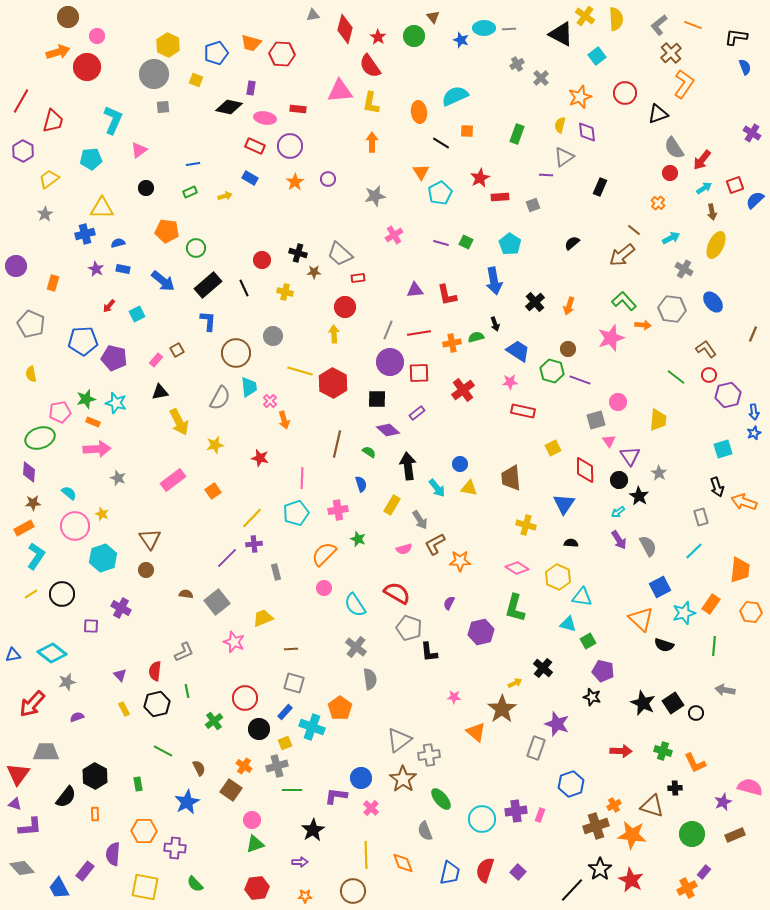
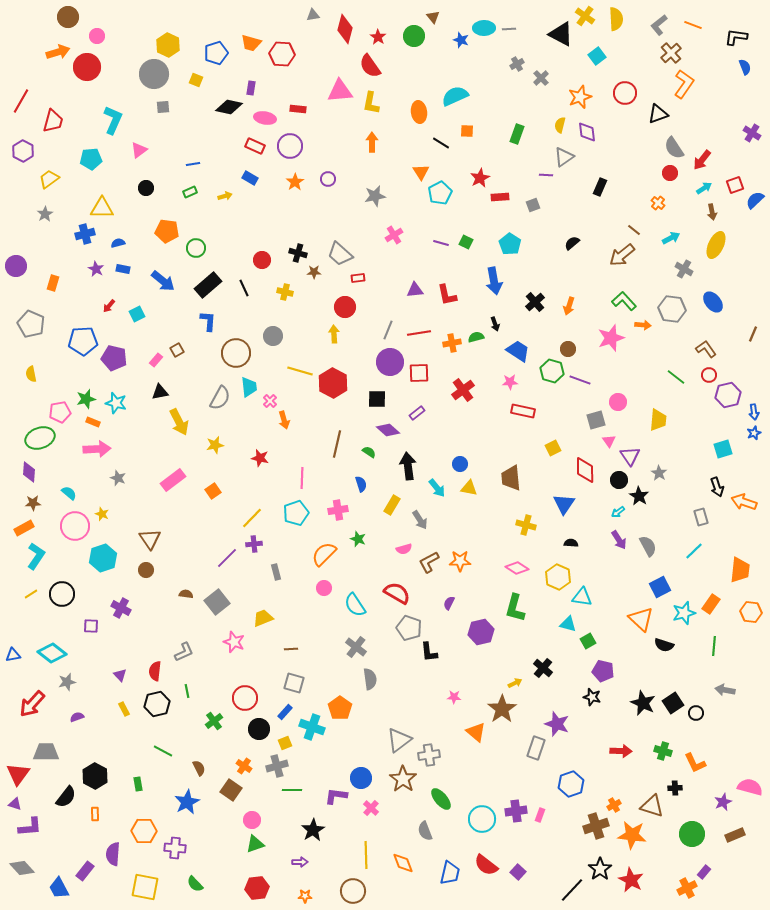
brown L-shape at (435, 544): moved 6 px left, 18 px down
red semicircle at (485, 870): moved 1 px right, 5 px up; rotated 70 degrees counterclockwise
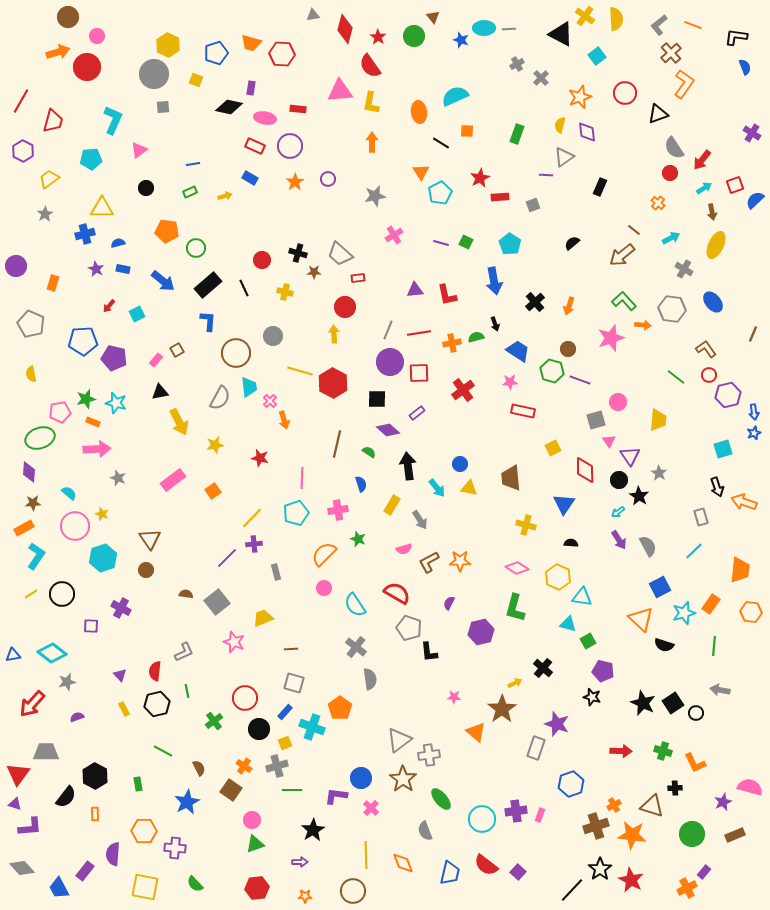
gray arrow at (725, 690): moved 5 px left
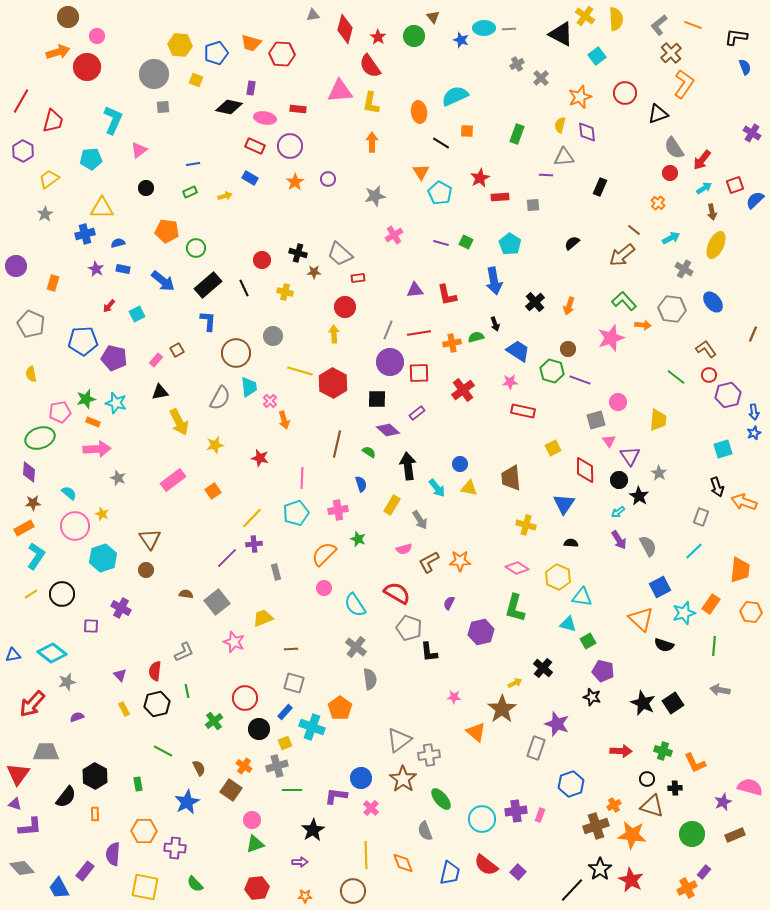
yellow hexagon at (168, 45): moved 12 px right; rotated 20 degrees counterclockwise
gray triangle at (564, 157): rotated 30 degrees clockwise
cyan pentagon at (440, 193): rotated 15 degrees counterclockwise
gray square at (533, 205): rotated 16 degrees clockwise
gray rectangle at (701, 517): rotated 36 degrees clockwise
black circle at (696, 713): moved 49 px left, 66 px down
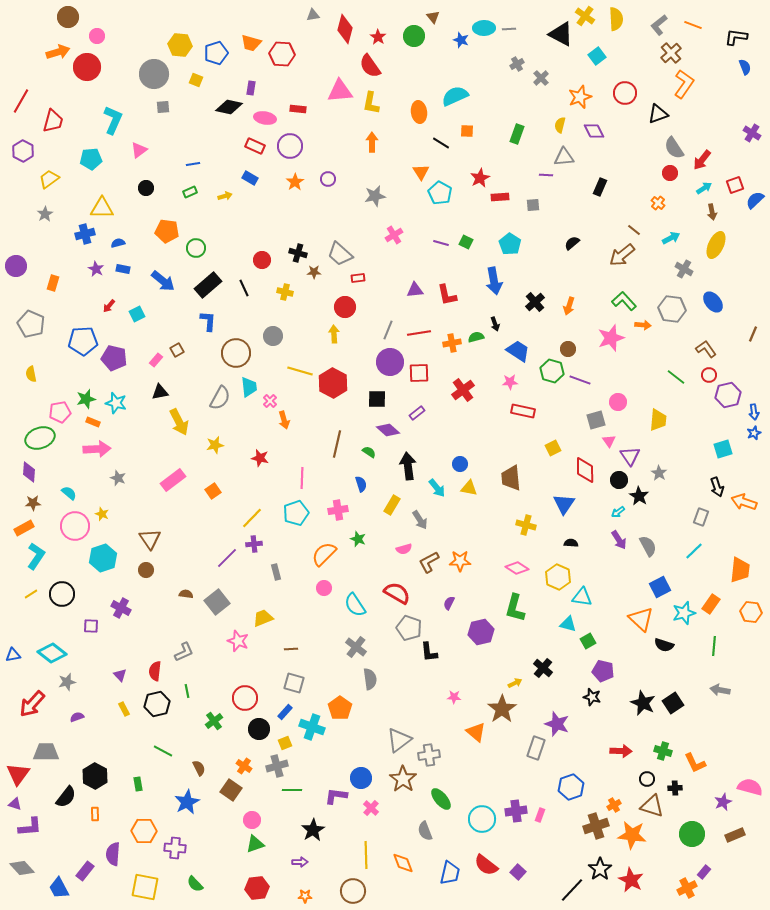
purple diamond at (587, 132): moved 7 px right, 1 px up; rotated 20 degrees counterclockwise
pink star at (234, 642): moved 4 px right, 1 px up
blue hexagon at (571, 784): moved 3 px down
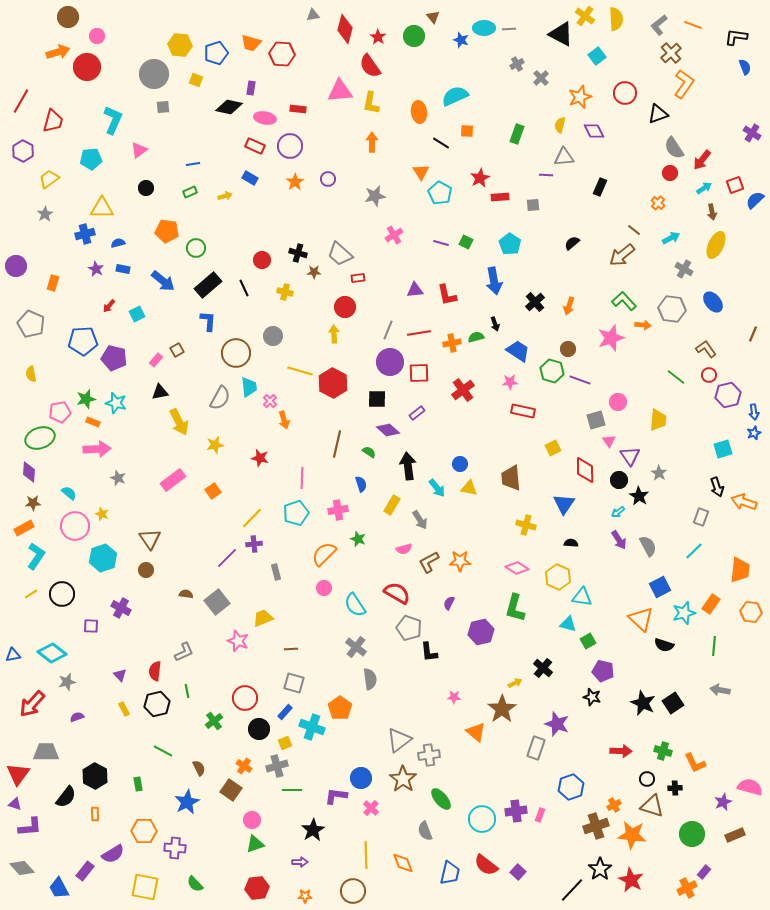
purple semicircle at (113, 854): rotated 125 degrees counterclockwise
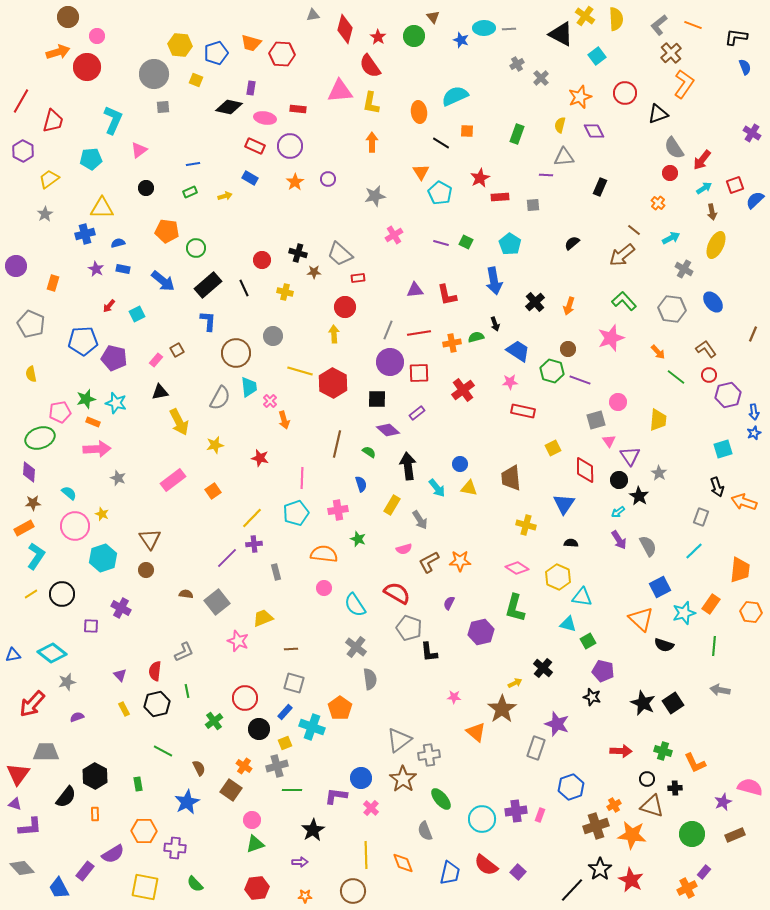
orange arrow at (643, 325): moved 15 px right, 27 px down; rotated 42 degrees clockwise
orange semicircle at (324, 554): rotated 52 degrees clockwise
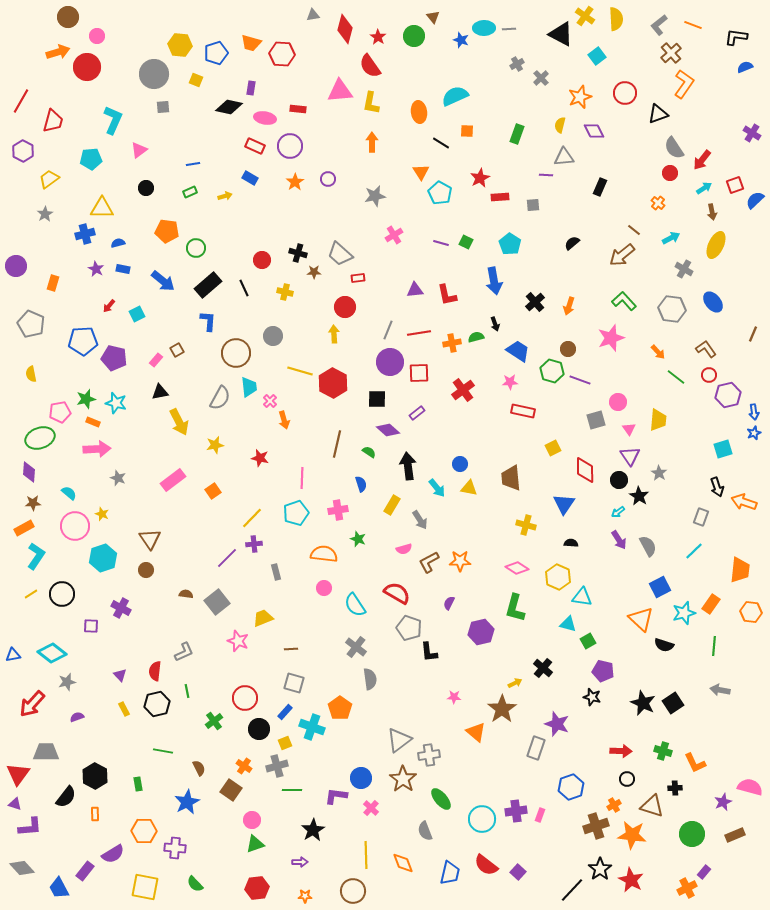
blue semicircle at (745, 67): rotated 91 degrees counterclockwise
pink triangle at (609, 441): moved 20 px right, 12 px up
green line at (163, 751): rotated 18 degrees counterclockwise
black circle at (647, 779): moved 20 px left
